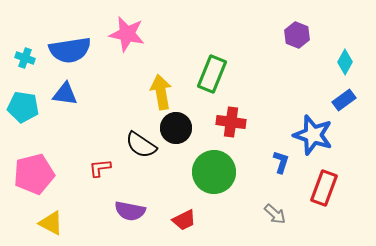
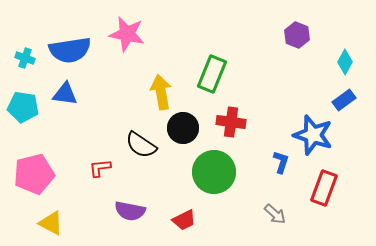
black circle: moved 7 px right
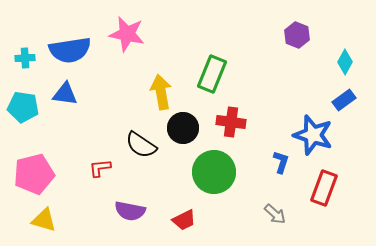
cyan cross: rotated 24 degrees counterclockwise
yellow triangle: moved 7 px left, 3 px up; rotated 12 degrees counterclockwise
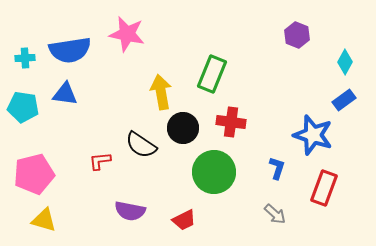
blue L-shape: moved 4 px left, 6 px down
red L-shape: moved 7 px up
